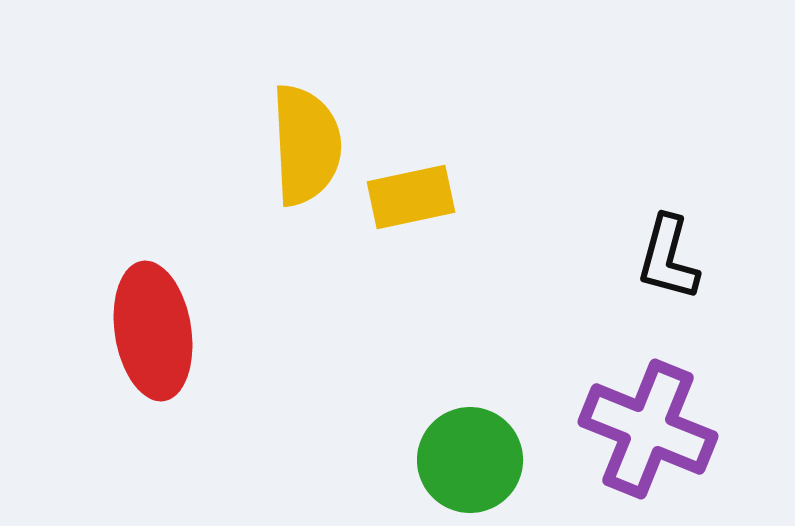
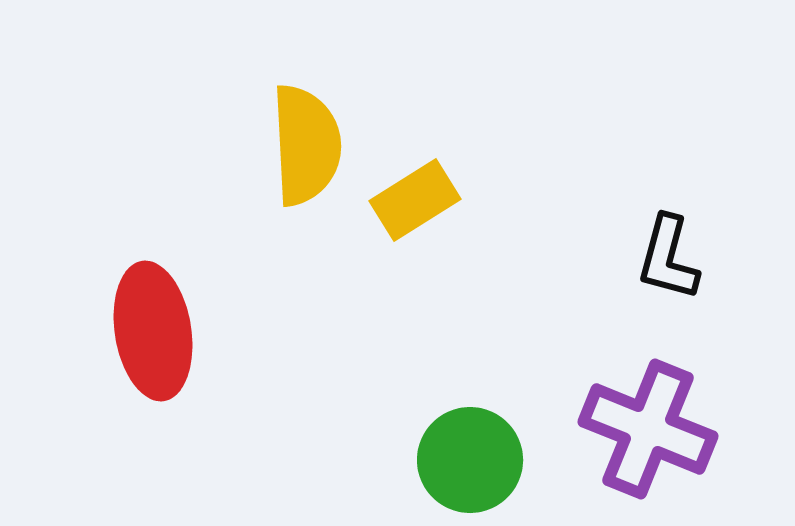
yellow rectangle: moved 4 px right, 3 px down; rotated 20 degrees counterclockwise
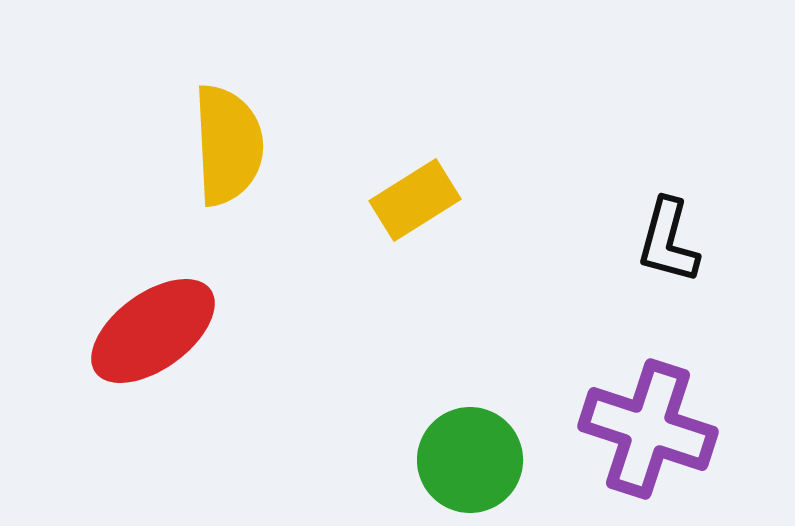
yellow semicircle: moved 78 px left
black L-shape: moved 17 px up
red ellipse: rotated 63 degrees clockwise
purple cross: rotated 4 degrees counterclockwise
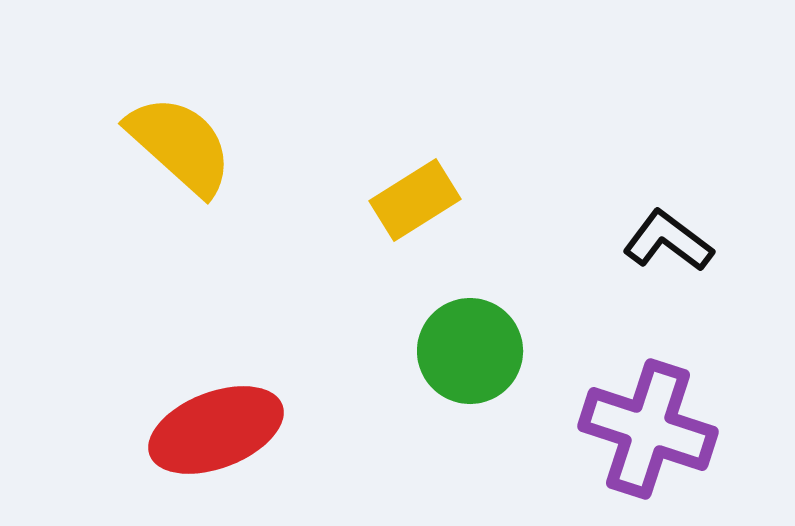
yellow semicircle: moved 48 px left; rotated 45 degrees counterclockwise
black L-shape: rotated 112 degrees clockwise
red ellipse: moved 63 px right, 99 px down; rotated 15 degrees clockwise
green circle: moved 109 px up
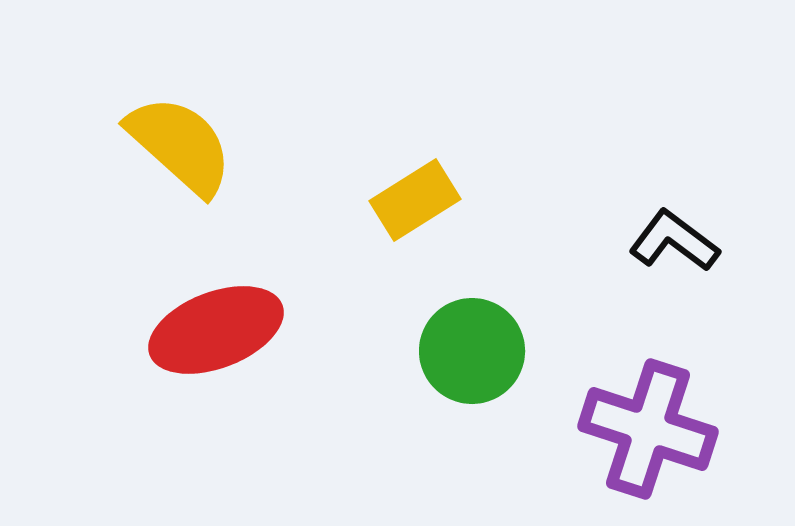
black L-shape: moved 6 px right
green circle: moved 2 px right
red ellipse: moved 100 px up
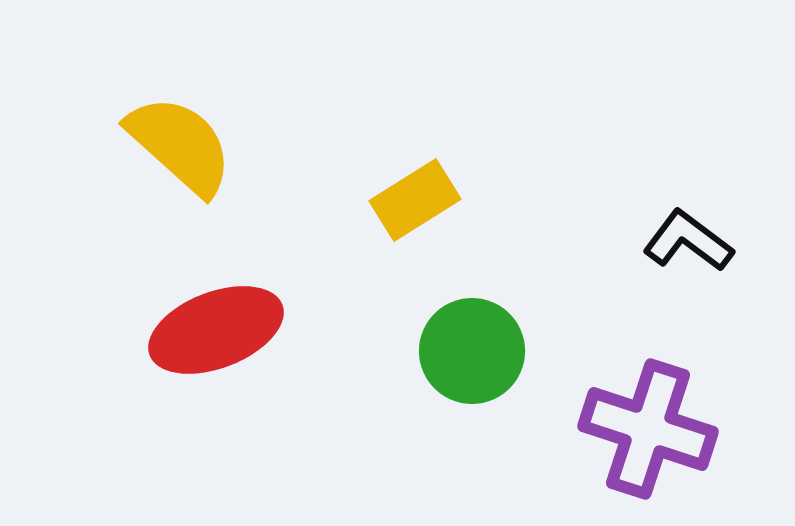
black L-shape: moved 14 px right
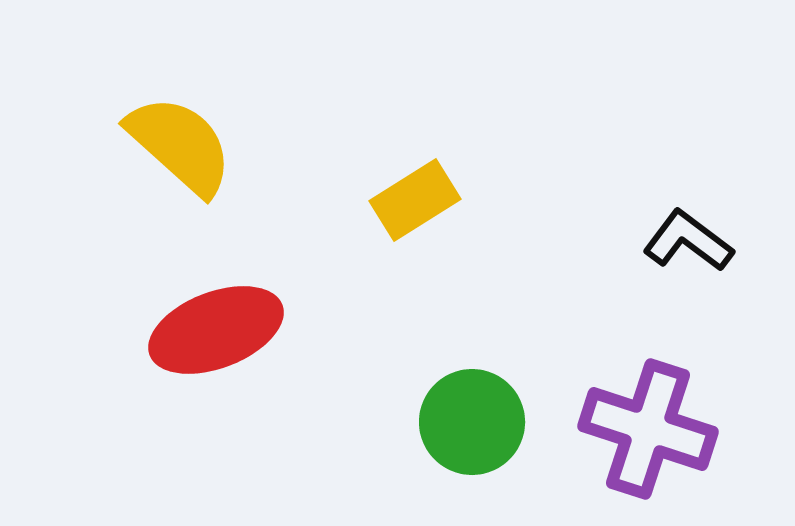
green circle: moved 71 px down
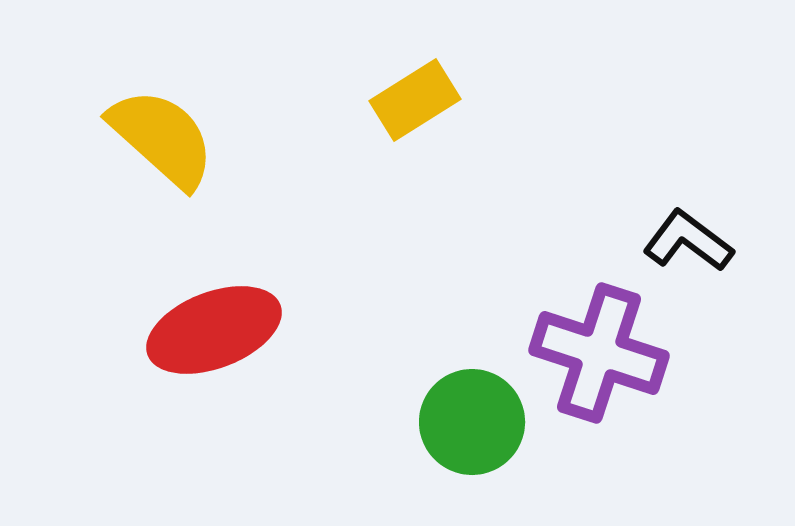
yellow semicircle: moved 18 px left, 7 px up
yellow rectangle: moved 100 px up
red ellipse: moved 2 px left
purple cross: moved 49 px left, 76 px up
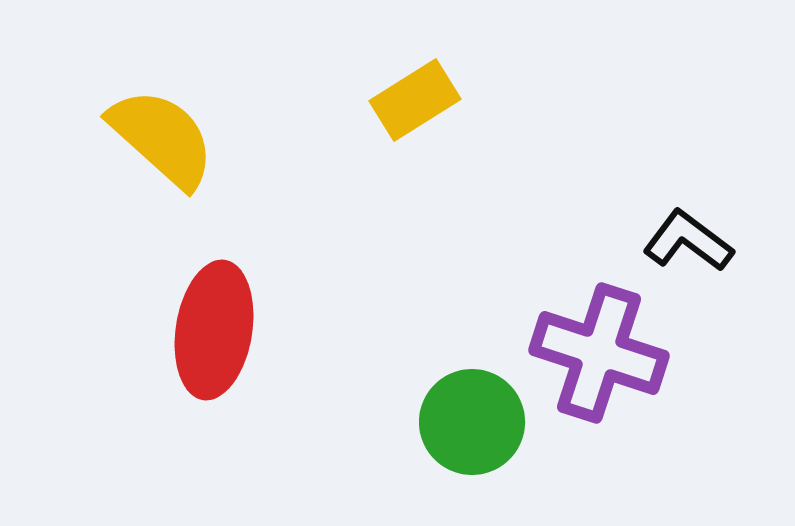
red ellipse: rotated 60 degrees counterclockwise
